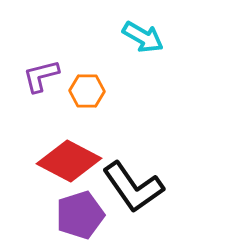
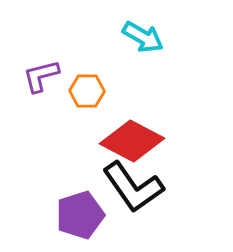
red diamond: moved 63 px right, 20 px up
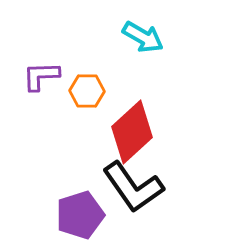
purple L-shape: rotated 12 degrees clockwise
red diamond: moved 9 px up; rotated 70 degrees counterclockwise
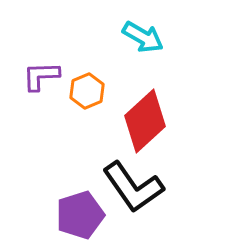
orange hexagon: rotated 24 degrees counterclockwise
red diamond: moved 13 px right, 11 px up
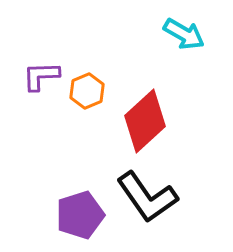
cyan arrow: moved 41 px right, 3 px up
black L-shape: moved 14 px right, 10 px down
